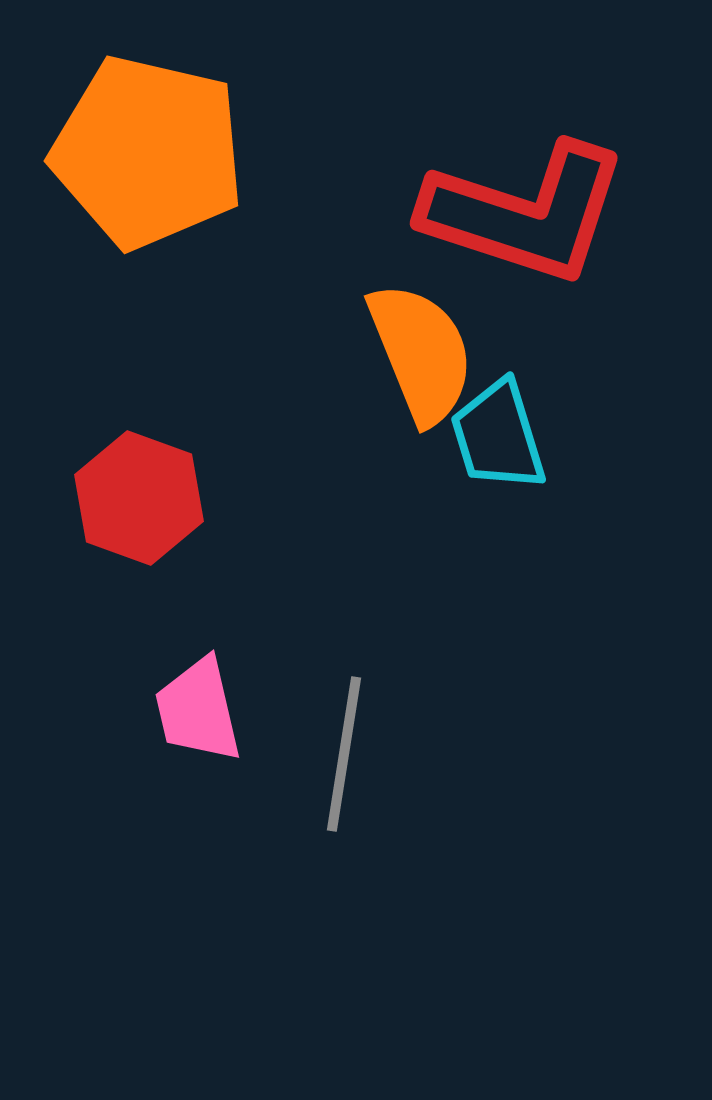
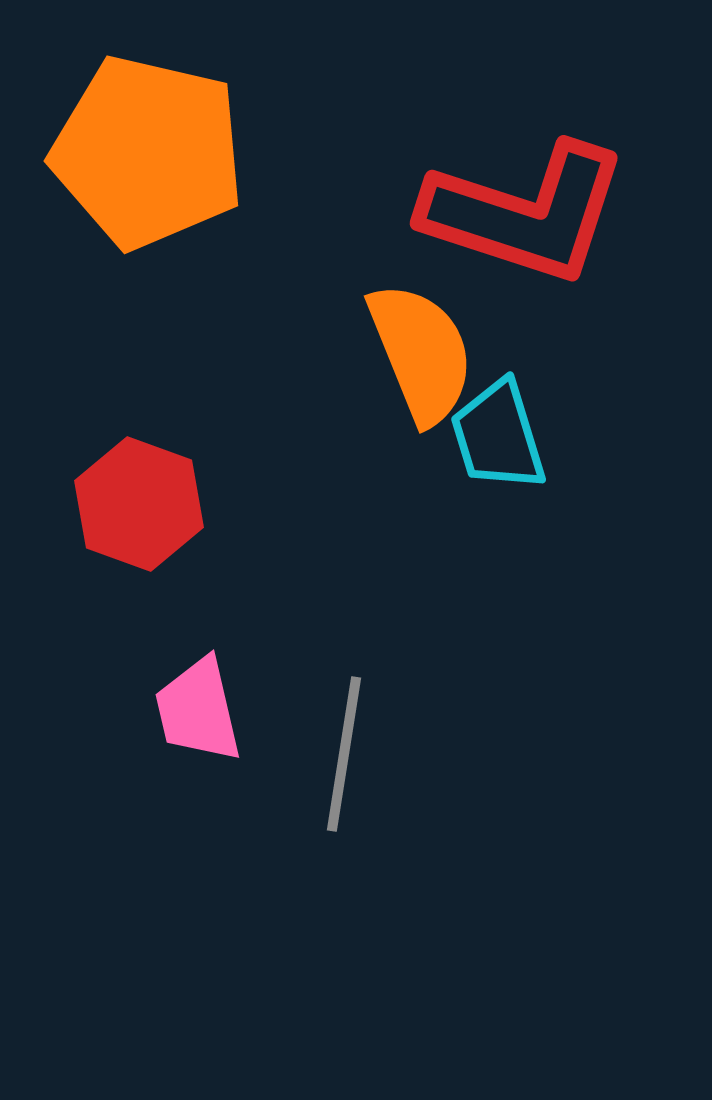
red hexagon: moved 6 px down
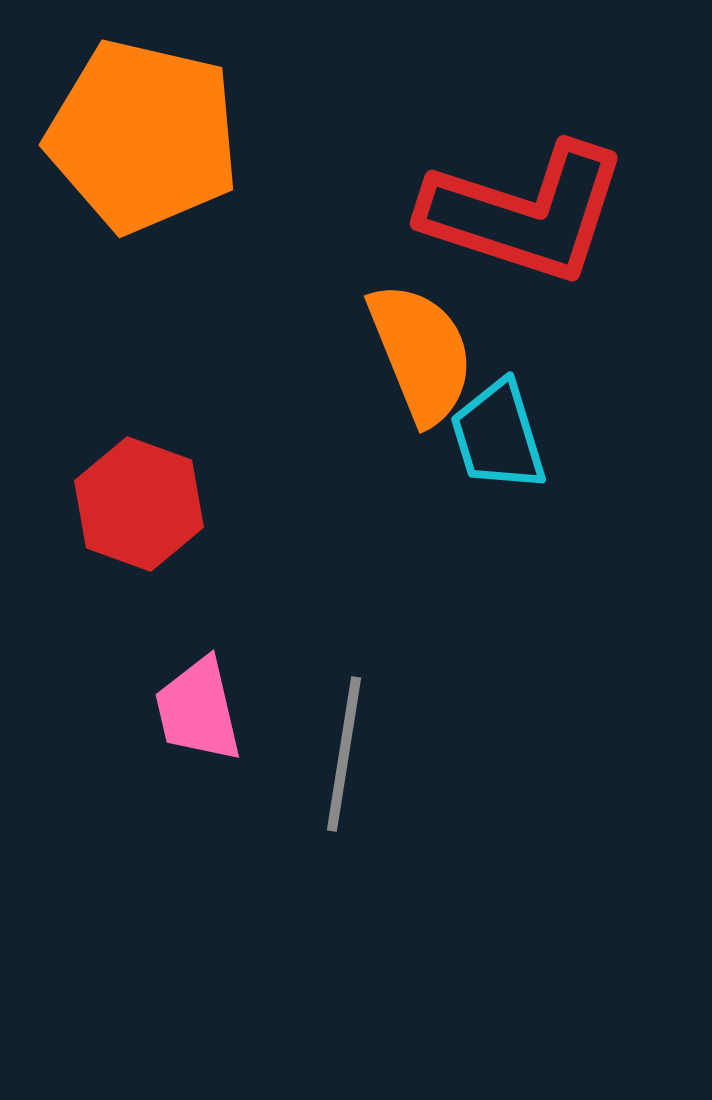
orange pentagon: moved 5 px left, 16 px up
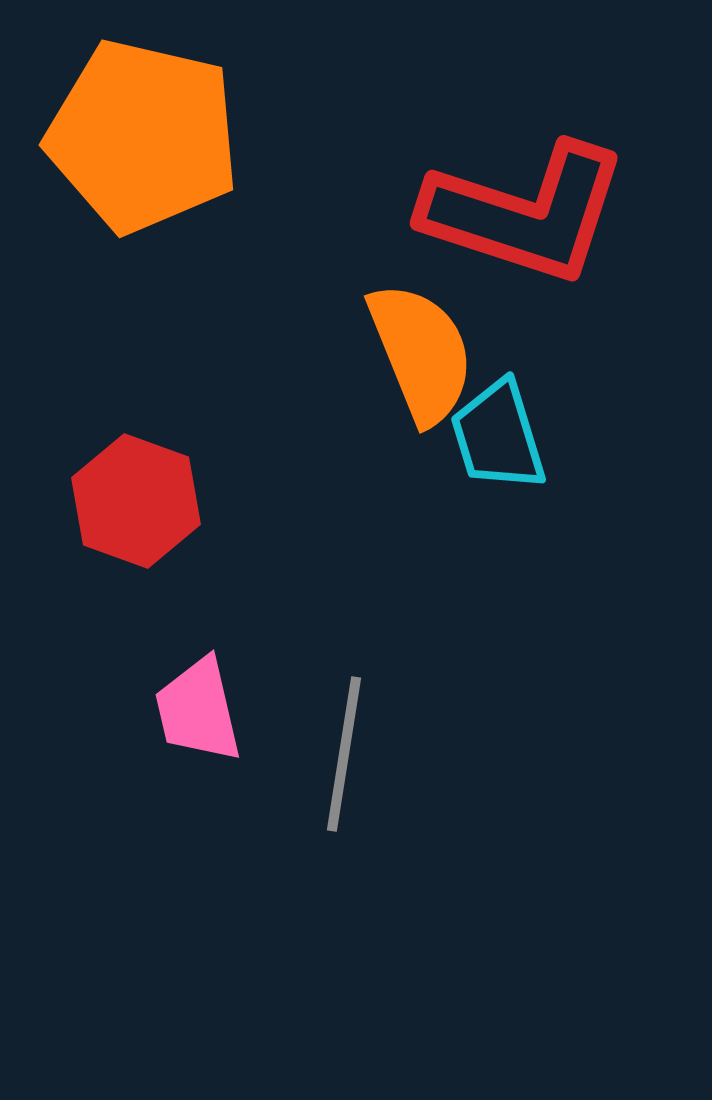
red hexagon: moved 3 px left, 3 px up
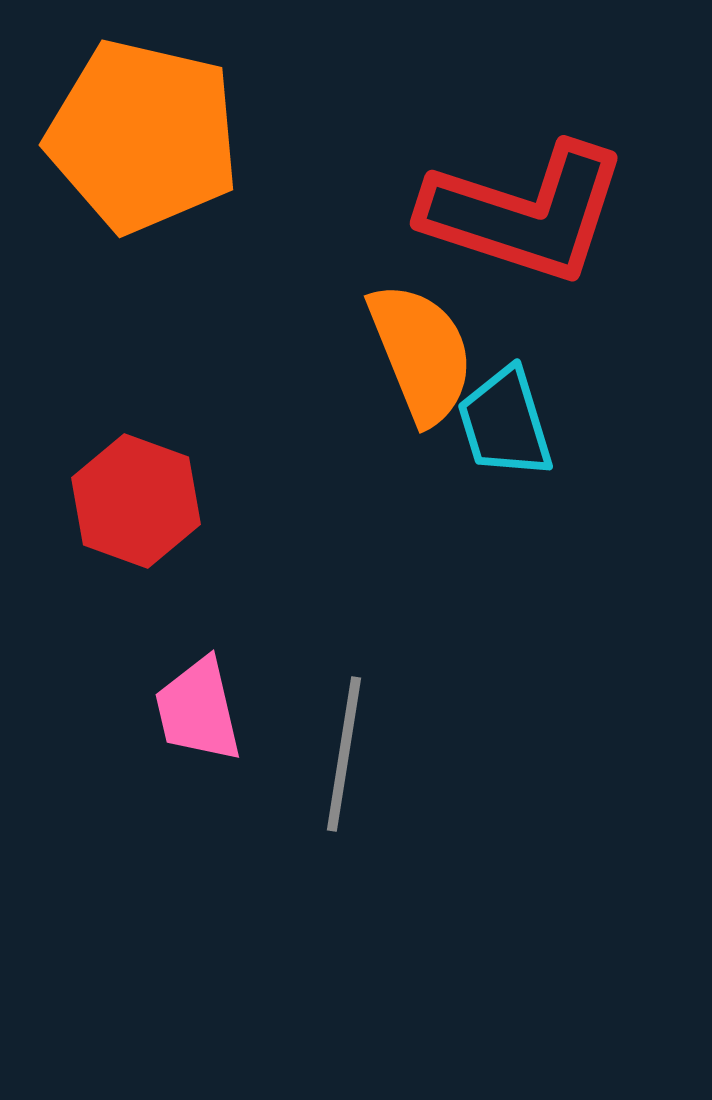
cyan trapezoid: moved 7 px right, 13 px up
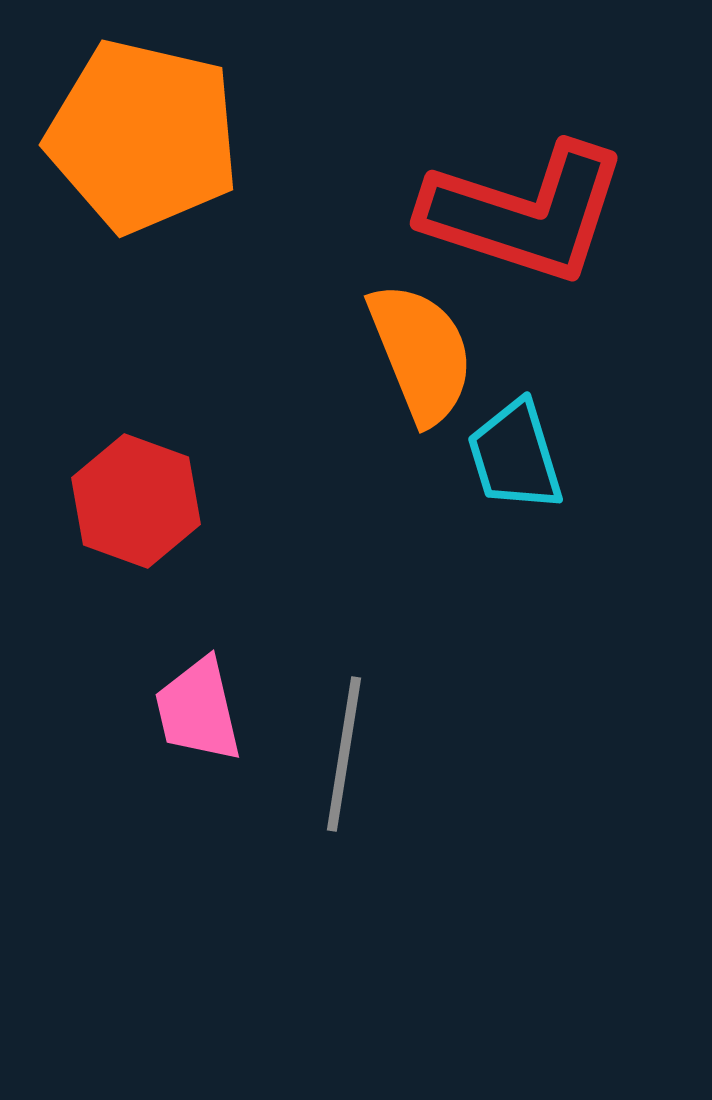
cyan trapezoid: moved 10 px right, 33 px down
